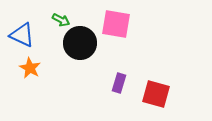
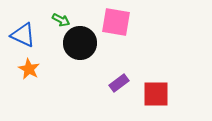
pink square: moved 2 px up
blue triangle: moved 1 px right
orange star: moved 1 px left, 1 px down
purple rectangle: rotated 36 degrees clockwise
red square: rotated 16 degrees counterclockwise
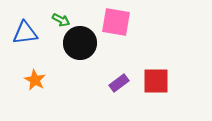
blue triangle: moved 2 px right, 2 px up; rotated 32 degrees counterclockwise
orange star: moved 6 px right, 11 px down
red square: moved 13 px up
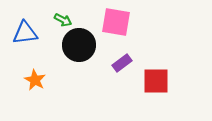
green arrow: moved 2 px right
black circle: moved 1 px left, 2 px down
purple rectangle: moved 3 px right, 20 px up
